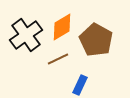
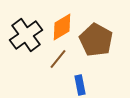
brown line: rotated 25 degrees counterclockwise
blue rectangle: rotated 36 degrees counterclockwise
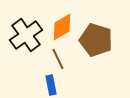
brown pentagon: rotated 12 degrees counterclockwise
brown line: rotated 65 degrees counterclockwise
blue rectangle: moved 29 px left
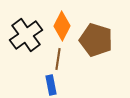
orange diamond: moved 1 px up; rotated 32 degrees counterclockwise
brown line: rotated 35 degrees clockwise
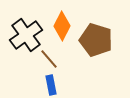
brown line: moved 9 px left; rotated 50 degrees counterclockwise
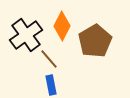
brown pentagon: moved 1 px left, 1 px down; rotated 24 degrees clockwise
